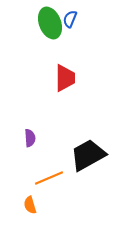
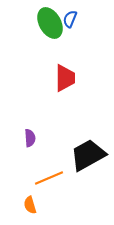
green ellipse: rotated 8 degrees counterclockwise
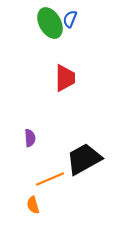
black trapezoid: moved 4 px left, 4 px down
orange line: moved 1 px right, 1 px down
orange semicircle: moved 3 px right
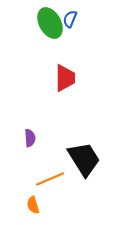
black trapezoid: rotated 87 degrees clockwise
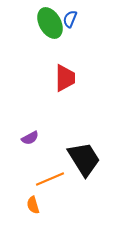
purple semicircle: rotated 66 degrees clockwise
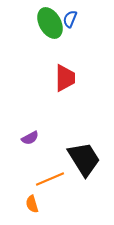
orange semicircle: moved 1 px left, 1 px up
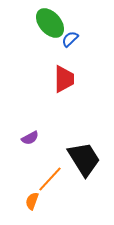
blue semicircle: moved 20 px down; rotated 24 degrees clockwise
green ellipse: rotated 12 degrees counterclockwise
red trapezoid: moved 1 px left, 1 px down
orange line: rotated 24 degrees counterclockwise
orange semicircle: moved 3 px up; rotated 36 degrees clockwise
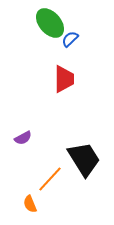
purple semicircle: moved 7 px left
orange semicircle: moved 2 px left, 3 px down; rotated 42 degrees counterclockwise
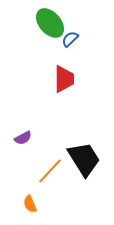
orange line: moved 8 px up
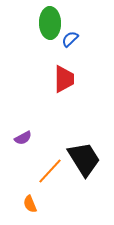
green ellipse: rotated 40 degrees clockwise
